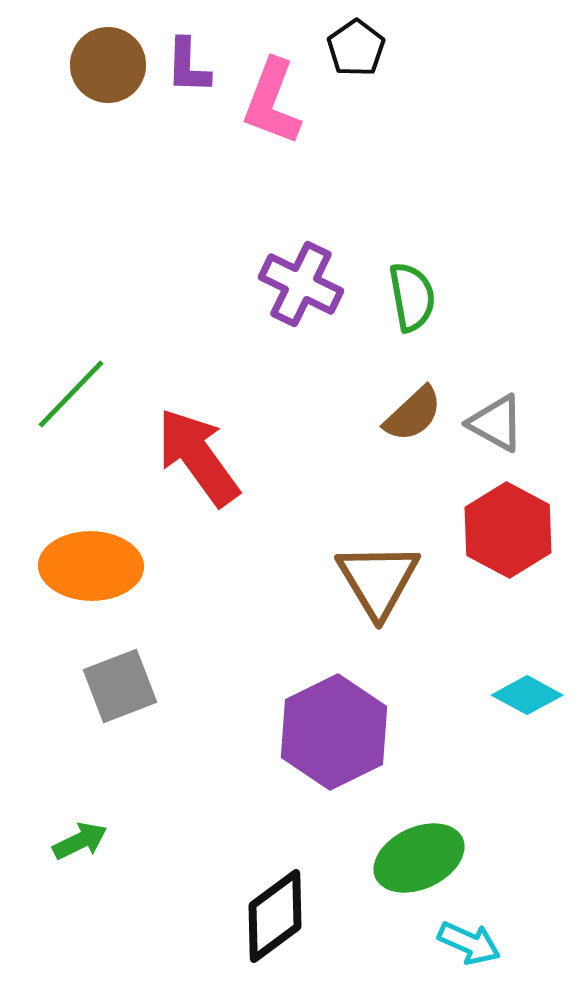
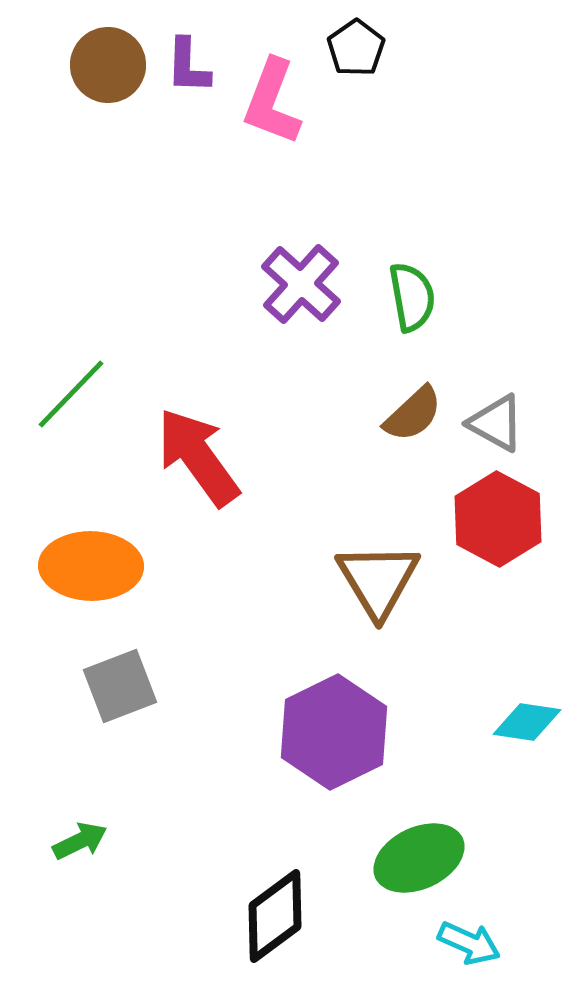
purple cross: rotated 16 degrees clockwise
red hexagon: moved 10 px left, 11 px up
cyan diamond: moved 27 px down; rotated 20 degrees counterclockwise
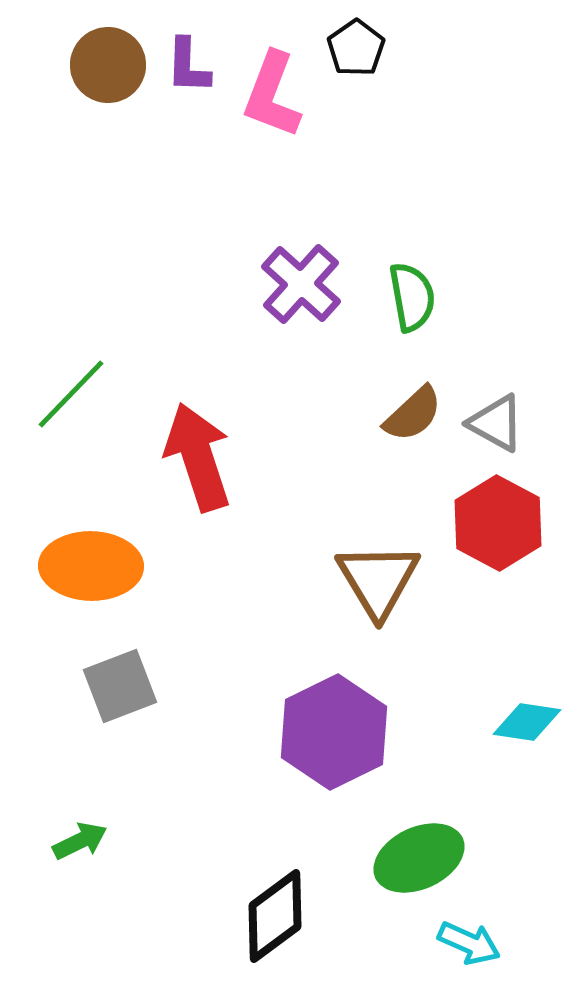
pink L-shape: moved 7 px up
red arrow: rotated 18 degrees clockwise
red hexagon: moved 4 px down
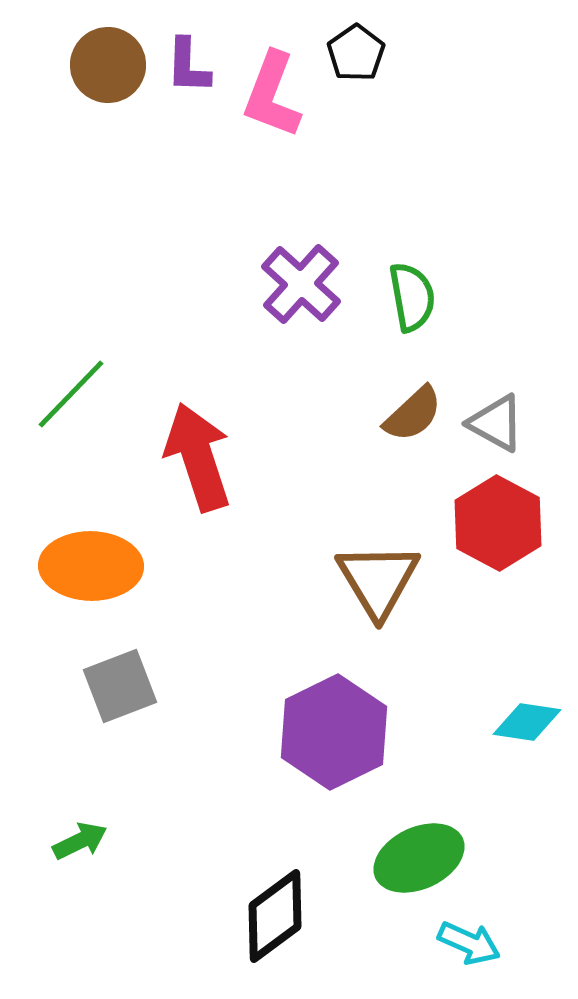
black pentagon: moved 5 px down
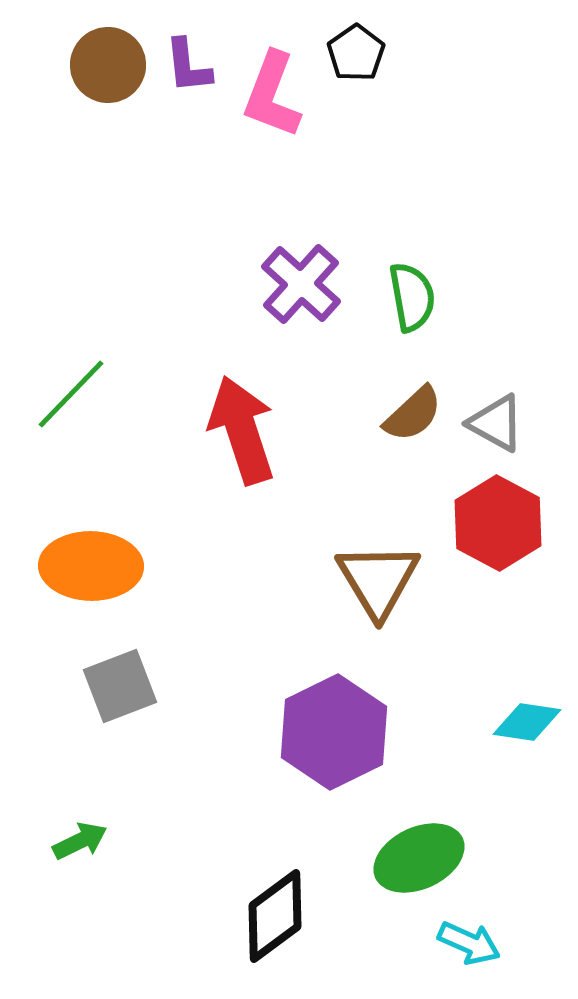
purple L-shape: rotated 8 degrees counterclockwise
red arrow: moved 44 px right, 27 px up
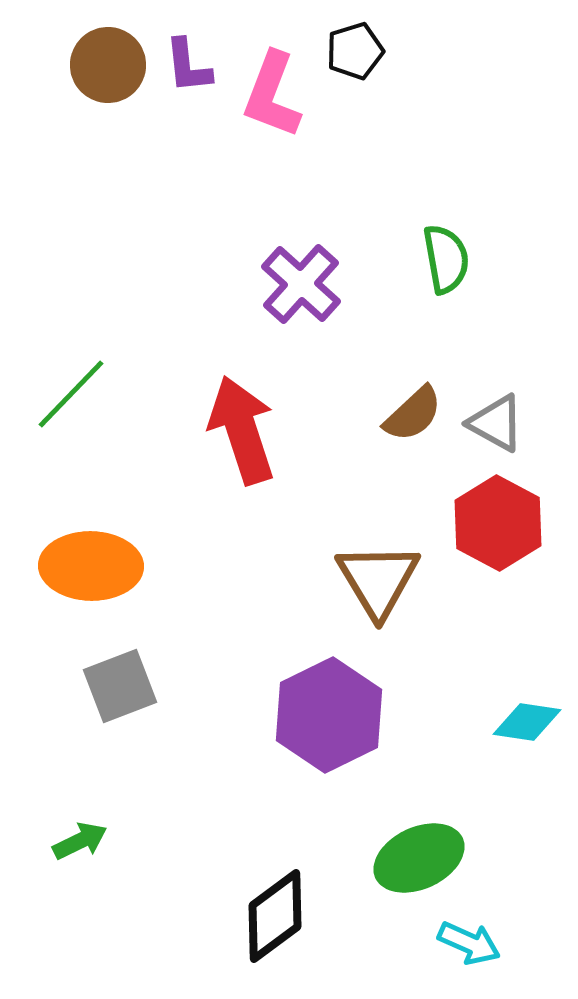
black pentagon: moved 1 px left, 2 px up; rotated 18 degrees clockwise
green semicircle: moved 34 px right, 38 px up
purple hexagon: moved 5 px left, 17 px up
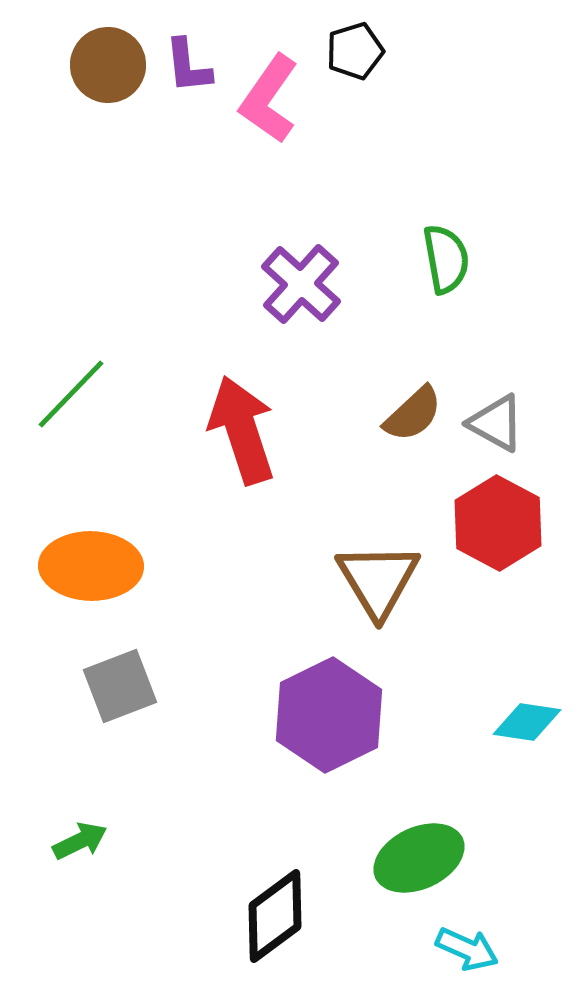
pink L-shape: moved 3 px left, 4 px down; rotated 14 degrees clockwise
cyan arrow: moved 2 px left, 6 px down
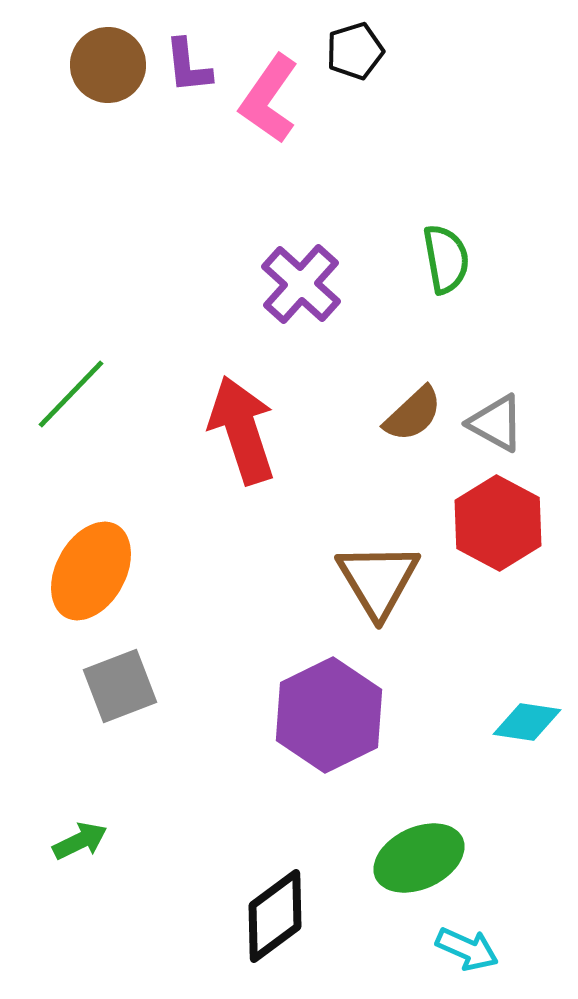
orange ellipse: moved 5 px down; rotated 62 degrees counterclockwise
